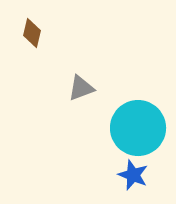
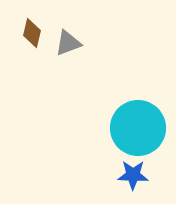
gray triangle: moved 13 px left, 45 px up
blue star: rotated 20 degrees counterclockwise
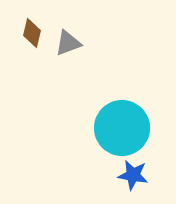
cyan circle: moved 16 px left
blue star: rotated 8 degrees clockwise
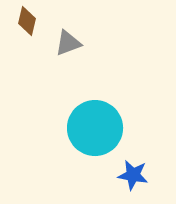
brown diamond: moved 5 px left, 12 px up
cyan circle: moved 27 px left
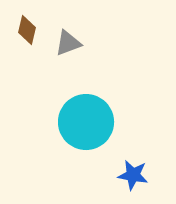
brown diamond: moved 9 px down
cyan circle: moved 9 px left, 6 px up
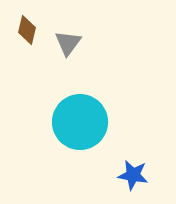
gray triangle: rotated 32 degrees counterclockwise
cyan circle: moved 6 px left
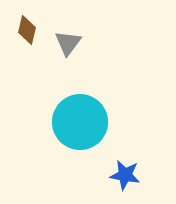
blue star: moved 8 px left
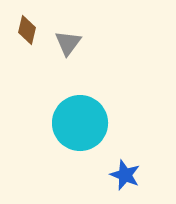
cyan circle: moved 1 px down
blue star: rotated 12 degrees clockwise
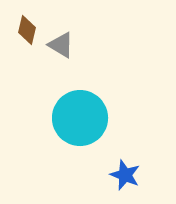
gray triangle: moved 7 px left, 2 px down; rotated 36 degrees counterclockwise
cyan circle: moved 5 px up
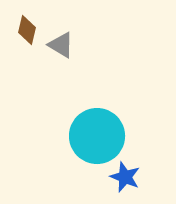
cyan circle: moved 17 px right, 18 px down
blue star: moved 2 px down
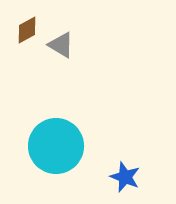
brown diamond: rotated 48 degrees clockwise
cyan circle: moved 41 px left, 10 px down
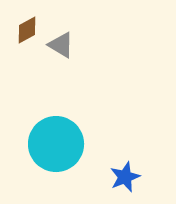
cyan circle: moved 2 px up
blue star: rotated 28 degrees clockwise
